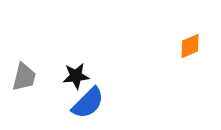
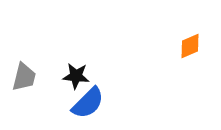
black star: rotated 12 degrees clockwise
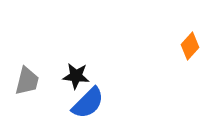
orange diamond: rotated 24 degrees counterclockwise
gray trapezoid: moved 3 px right, 4 px down
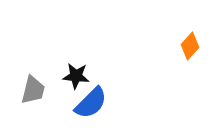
gray trapezoid: moved 6 px right, 9 px down
blue semicircle: moved 3 px right
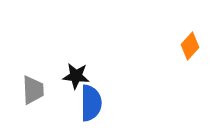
gray trapezoid: rotated 16 degrees counterclockwise
blue semicircle: rotated 45 degrees counterclockwise
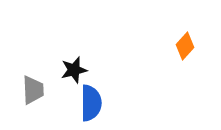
orange diamond: moved 5 px left
black star: moved 2 px left, 6 px up; rotated 20 degrees counterclockwise
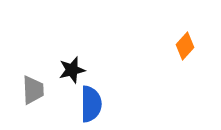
black star: moved 2 px left
blue semicircle: moved 1 px down
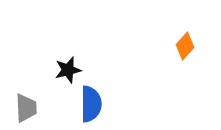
black star: moved 4 px left
gray trapezoid: moved 7 px left, 18 px down
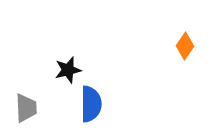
orange diamond: rotated 8 degrees counterclockwise
